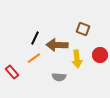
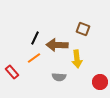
red circle: moved 27 px down
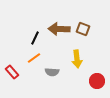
brown arrow: moved 2 px right, 16 px up
gray semicircle: moved 7 px left, 5 px up
red circle: moved 3 px left, 1 px up
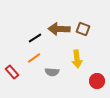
black line: rotated 32 degrees clockwise
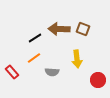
red circle: moved 1 px right, 1 px up
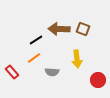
black line: moved 1 px right, 2 px down
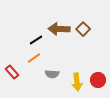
brown square: rotated 24 degrees clockwise
yellow arrow: moved 23 px down
gray semicircle: moved 2 px down
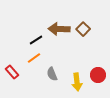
gray semicircle: rotated 64 degrees clockwise
red circle: moved 5 px up
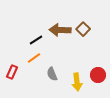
brown arrow: moved 1 px right, 1 px down
red rectangle: rotated 64 degrees clockwise
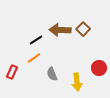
red circle: moved 1 px right, 7 px up
